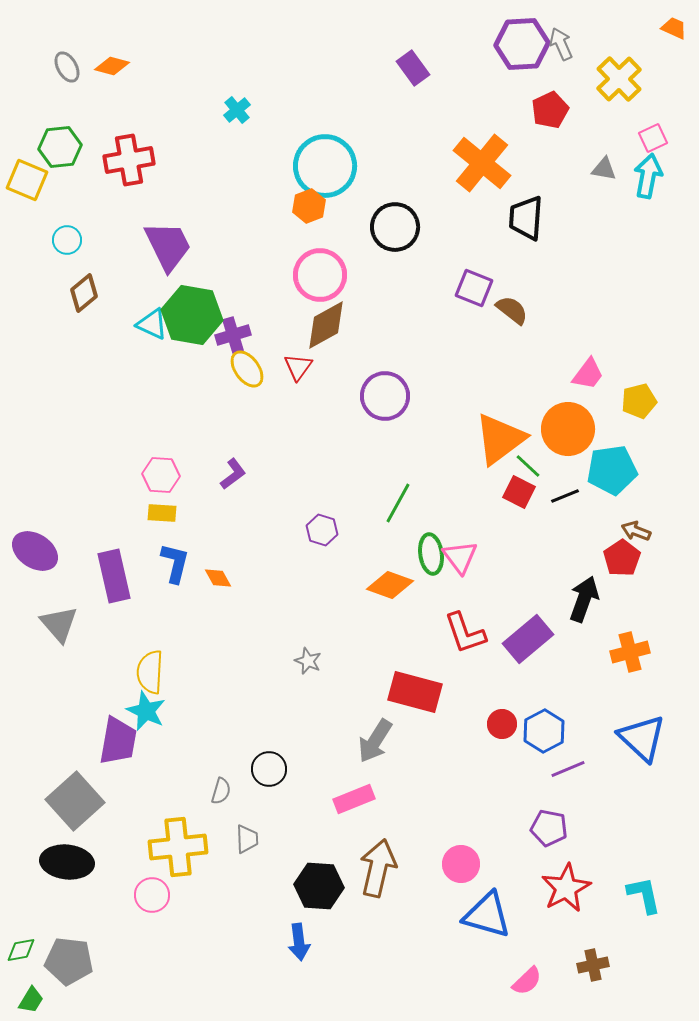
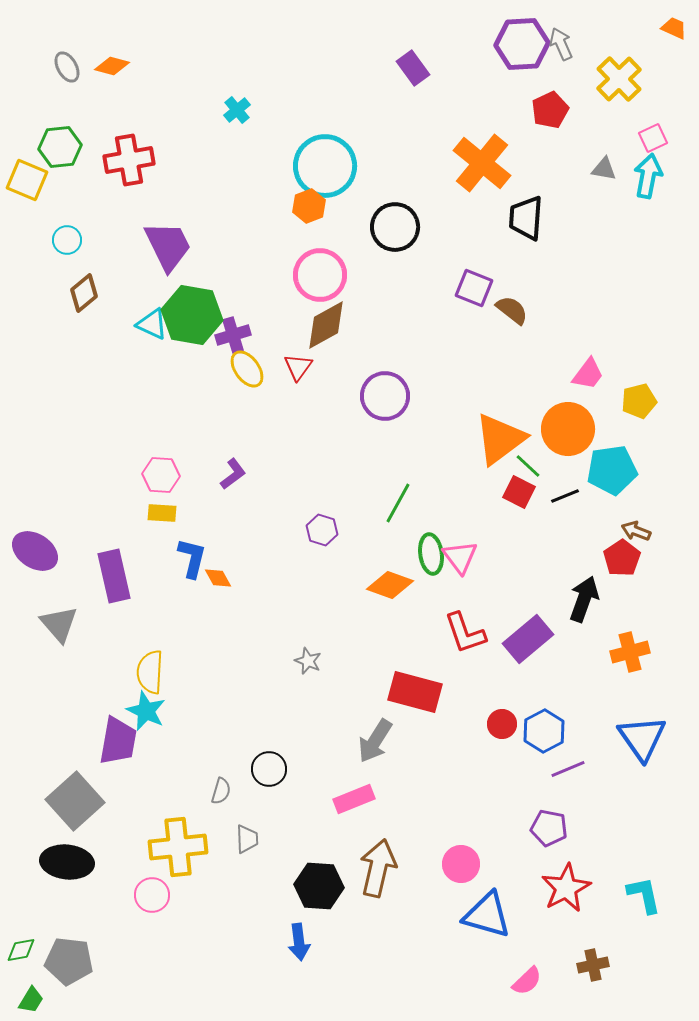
blue L-shape at (175, 563): moved 17 px right, 5 px up
blue triangle at (642, 738): rotated 12 degrees clockwise
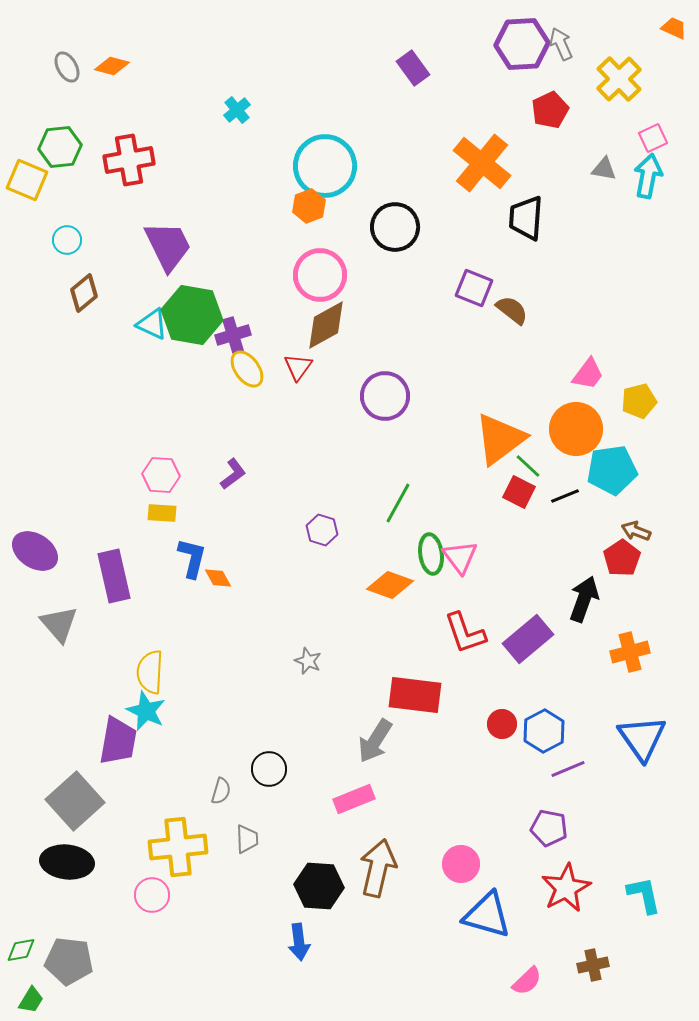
orange circle at (568, 429): moved 8 px right
red rectangle at (415, 692): moved 3 px down; rotated 8 degrees counterclockwise
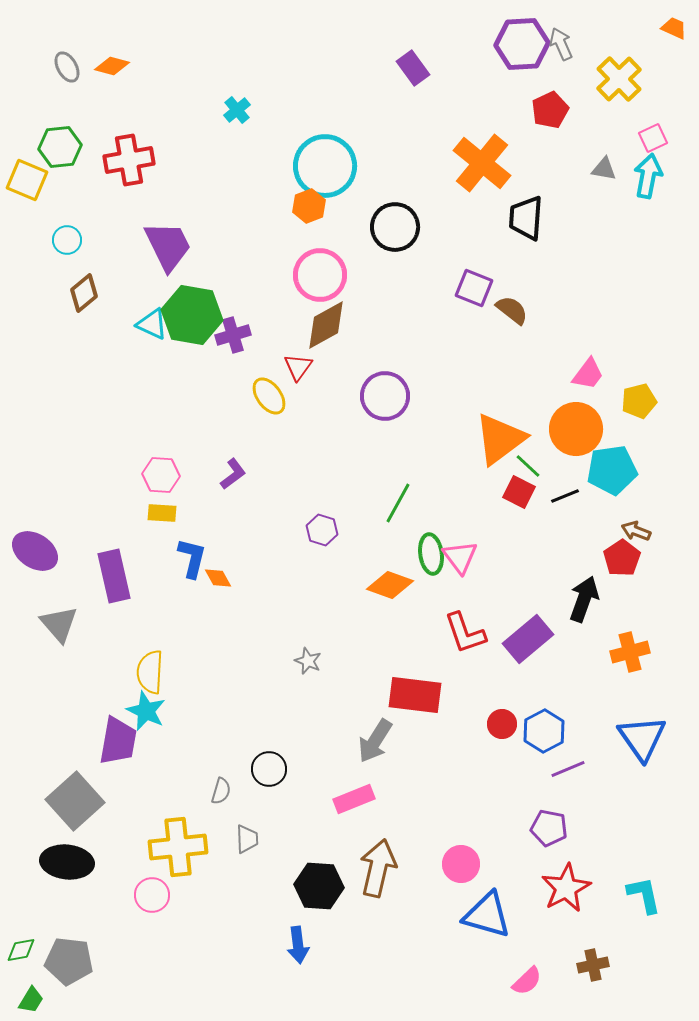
yellow ellipse at (247, 369): moved 22 px right, 27 px down
blue arrow at (299, 942): moved 1 px left, 3 px down
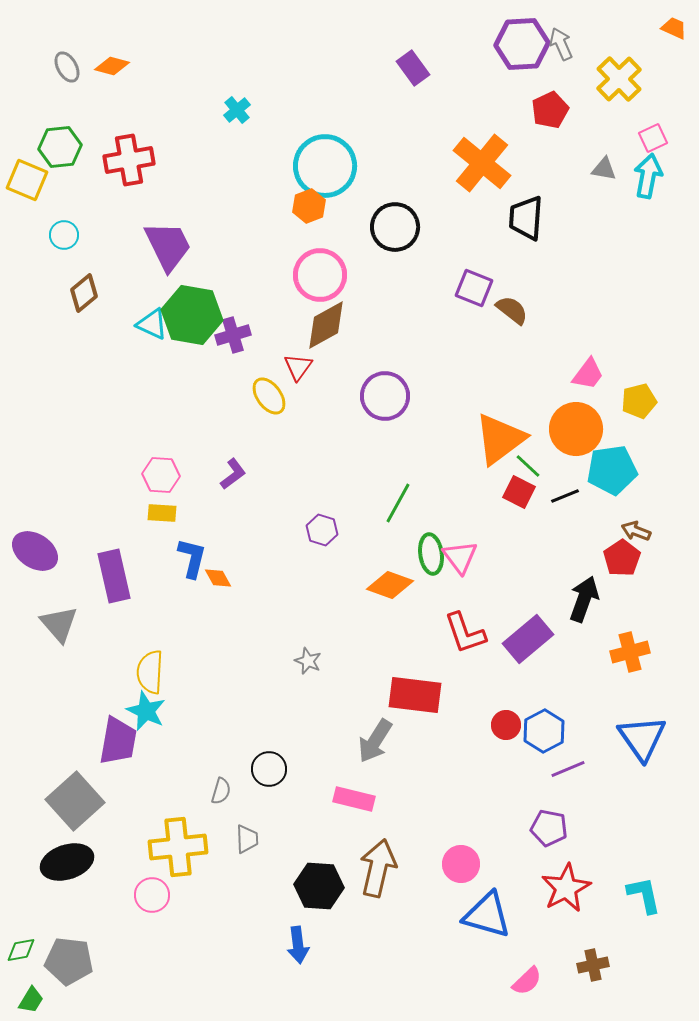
cyan circle at (67, 240): moved 3 px left, 5 px up
red circle at (502, 724): moved 4 px right, 1 px down
pink rectangle at (354, 799): rotated 36 degrees clockwise
black ellipse at (67, 862): rotated 24 degrees counterclockwise
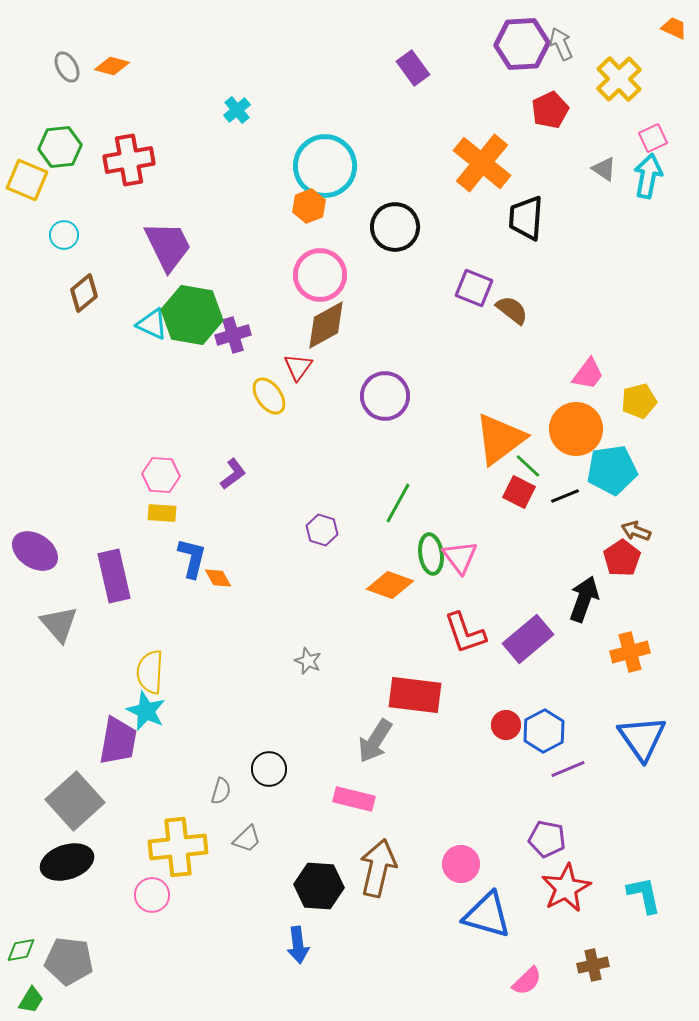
gray triangle at (604, 169): rotated 24 degrees clockwise
purple pentagon at (549, 828): moved 2 px left, 11 px down
gray trapezoid at (247, 839): rotated 48 degrees clockwise
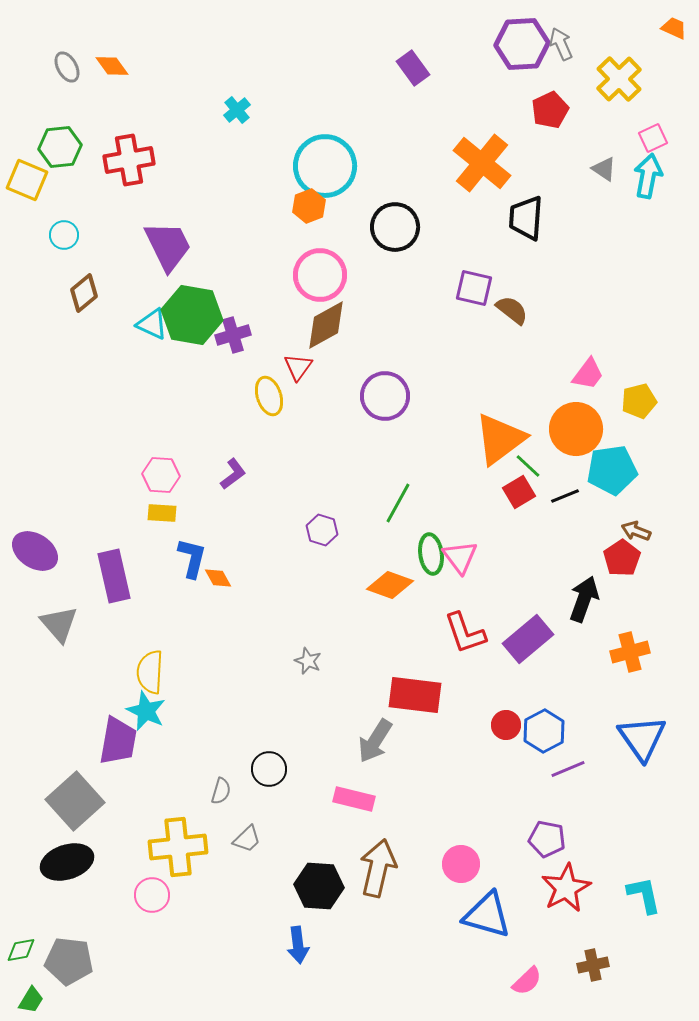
orange diamond at (112, 66): rotated 40 degrees clockwise
purple square at (474, 288): rotated 9 degrees counterclockwise
yellow ellipse at (269, 396): rotated 18 degrees clockwise
red square at (519, 492): rotated 32 degrees clockwise
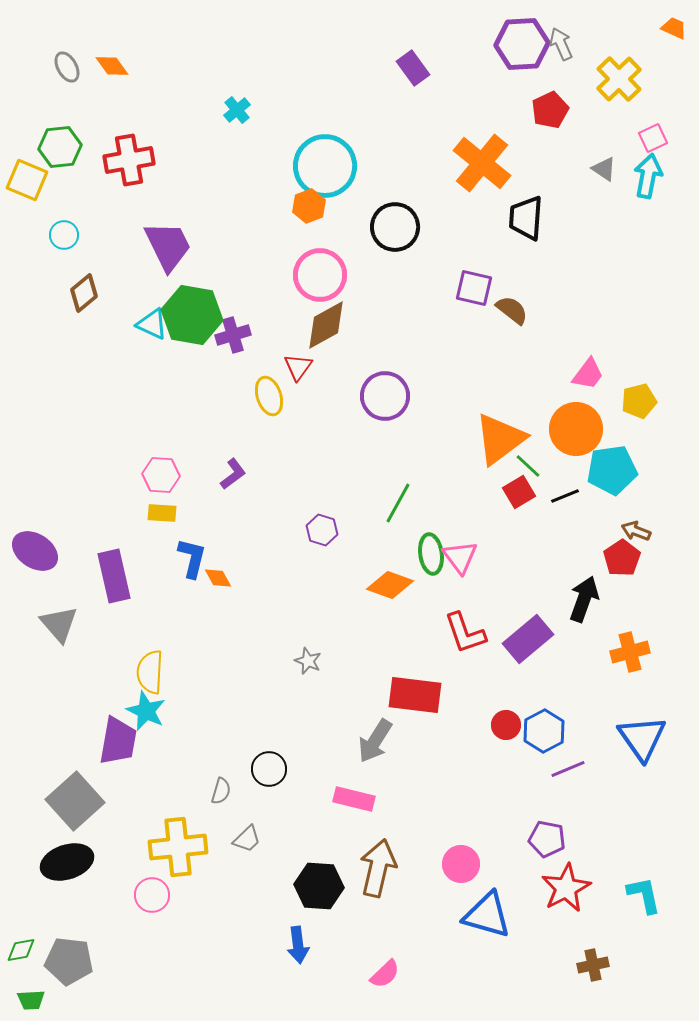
pink semicircle at (527, 981): moved 142 px left, 7 px up
green trapezoid at (31, 1000): rotated 56 degrees clockwise
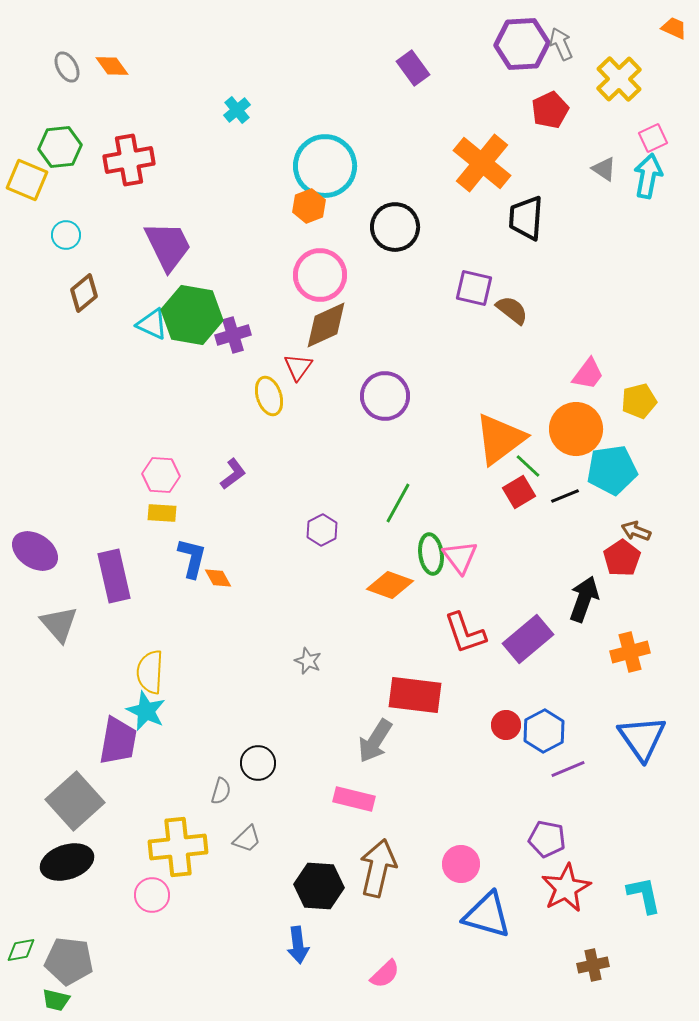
cyan circle at (64, 235): moved 2 px right
brown diamond at (326, 325): rotated 4 degrees clockwise
purple hexagon at (322, 530): rotated 16 degrees clockwise
black circle at (269, 769): moved 11 px left, 6 px up
green trapezoid at (31, 1000): moved 25 px right; rotated 16 degrees clockwise
